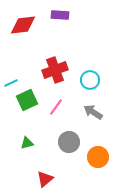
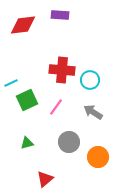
red cross: moved 7 px right; rotated 25 degrees clockwise
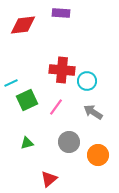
purple rectangle: moved 1 px right, 2 px up
cyan circle: moved 3 px left, 1 px down
orange circle: moved 2 px up
red triangle: moved 4 px right
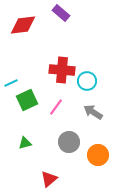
purple rectangle: rotated 36 degrees clockwise
green triangle: moved 2 px left
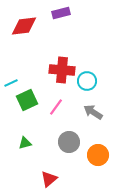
purple rectangle: rotated 54 degrees counterclockwise
red diamond: moved 1 px right, 1 px down
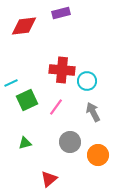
gray arrow: rotated 30 degrees clockwise
gray circle: moved 1 px right
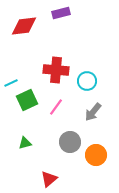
red cross: moved 6 px left
gray arrow: rotated 114 degrees counterclockwise
orange circle: moved 2 px left
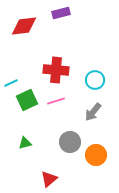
cyan circle: moved 8 px right, 1 px up
pink line: moved 6 px up; rotated 36 degrees clockwise
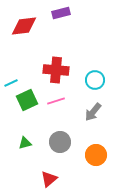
gray circle: moved 10 px left
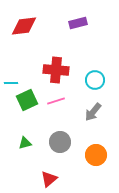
purple rectangle: moved 17 px right, 10 px down
cyan line: rotated 24 degrees clockwise
